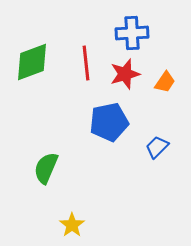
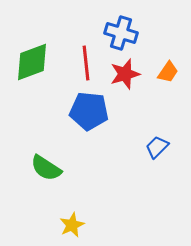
blue cross: moved 11 px left; rotated 20 degrees clockwise
orange trapezoid: moved 3 px right, 10 px up
blue pentagon: moved 20 px left, 11 px up; rotated 18 degrees clockwise
green semicircle: rotated 80 degrees counterclockwise
yellow star: rotated 10 degrees clockwise
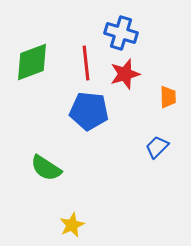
orange trapezoid: moved 25 px down; rotated 35 degrees counterclockwise
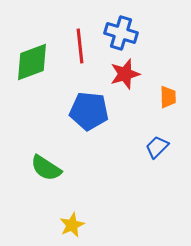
red line: moved 6 px left, 17 px up
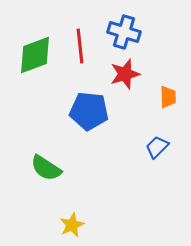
blue cross: moved 3 px right, 1 px up
green diamond: moved 3 px right, 7 px up
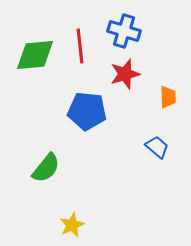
blue cross: moved 1 px up
green diamond: rotated 15 degrees clockwise
blue pentagon: moved 2 px left
blue trapezoid: rotated 85 degrees clockwise
green semicircle: rotated 84 degrees counterclockwise
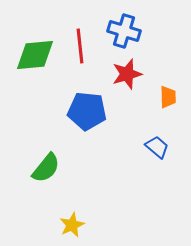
red star: moved 2 px right
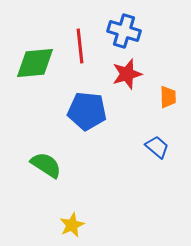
green diamond: moved 8 px down
green semicircle: moved 3 px up; rotated 96 degrees counterclockwise
